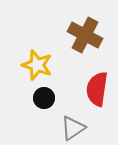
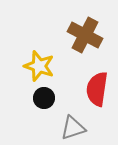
yellow star: moved 2 px right, 1 px down
gray triangle: rotated 16 degrees clockwise
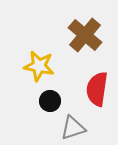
brown cross: rotated 12 degrees clockwise
yellow star: rotated 8 degrees counterclockwise
black circle: moved 6 px right, 3 px down
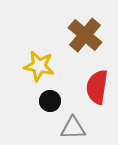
red semicircle: moved 2 px up
gray triangle: rotated 16 degrees clockwise
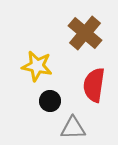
brown cross: moved 2 px up
yellow star: moved 2 px left
red semicircle: moved 3 px left, 2 px up
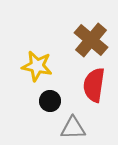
brown cross: moved 6 px right, 7 px down
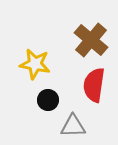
yellow star: moved 2 px left, 2 px up
black circle: moved 2 px left, 1 px up
gray triangle: moved 2 px up
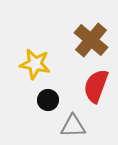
red semicircle: moved 2 px right, 1 px down; rotated 12 degrees clockwise
